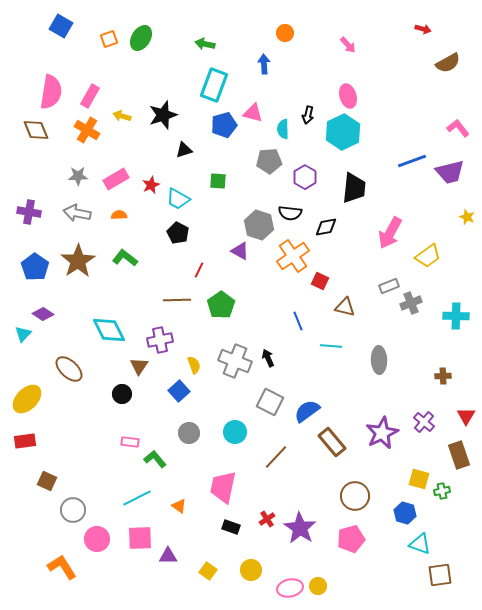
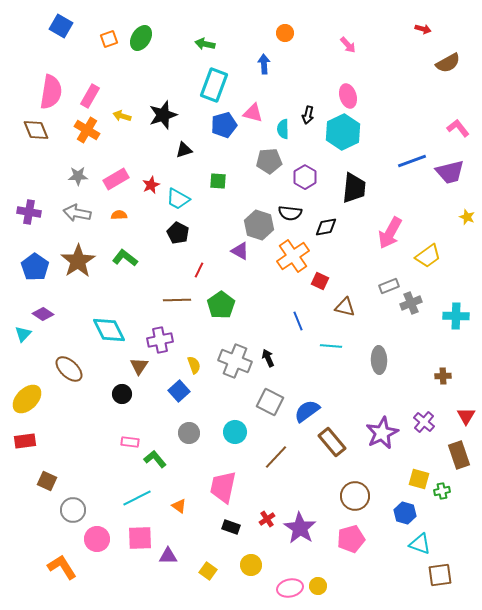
yellow circle at (251, 570): moved 5 px up
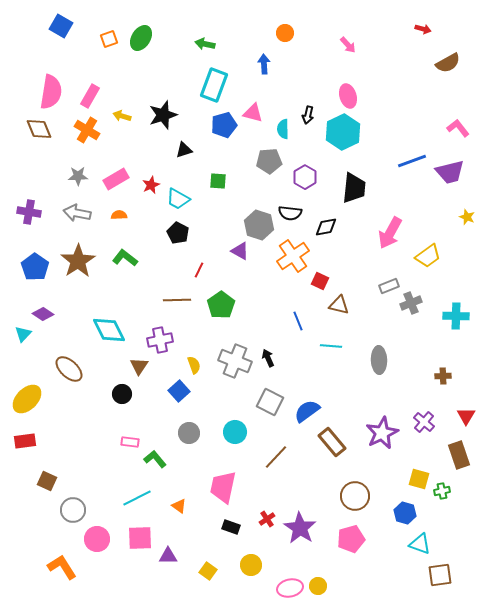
brown diamond at (36, 130): moved 3 px right, 1 px up
brown triangle at (345, 307): moved 6 px left, 2 px up
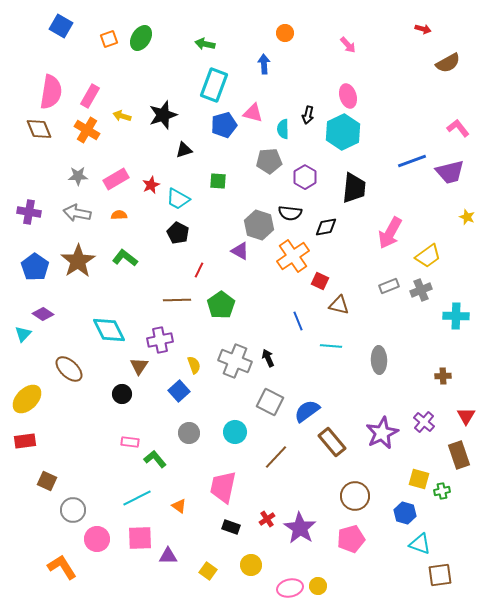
gray cross at (411, 303): moved 10 px right, 13 px up
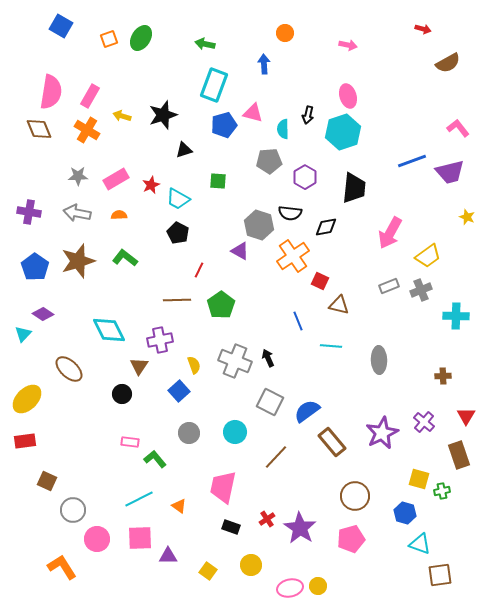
pink arrow at (348, 45): rotated 36 degrees counterclockwise
cyan hexagon at (343, 132): rotated 8 degrees clockwise
brown star at (78, 261): rotated 16 degrees clockwise
cyan line at (137, 498): moved 2 px right, 1 px down
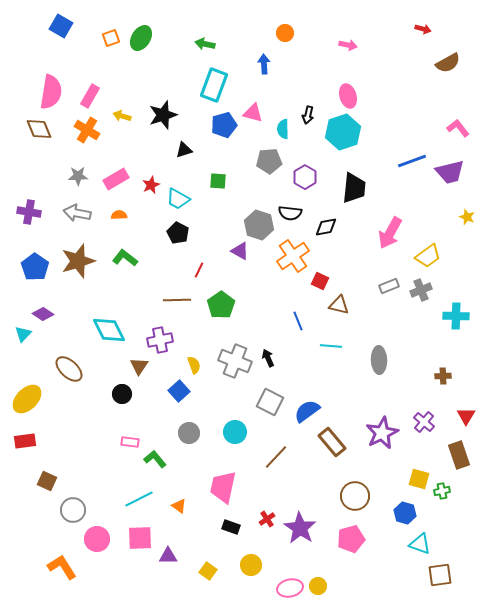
orange square at (109, 39): moved 2 px right, 1 px up
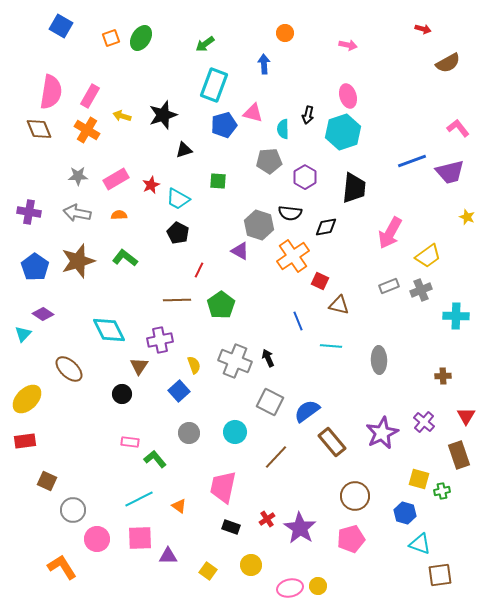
green arrow at (205, 44): rotated 48 degrees counterclockwise
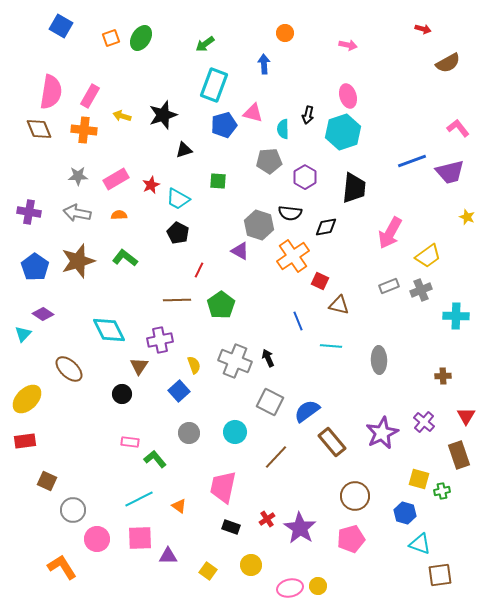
orange cross at (87, 130): moved 3 px left; rotated 25 degrees counterclockwise
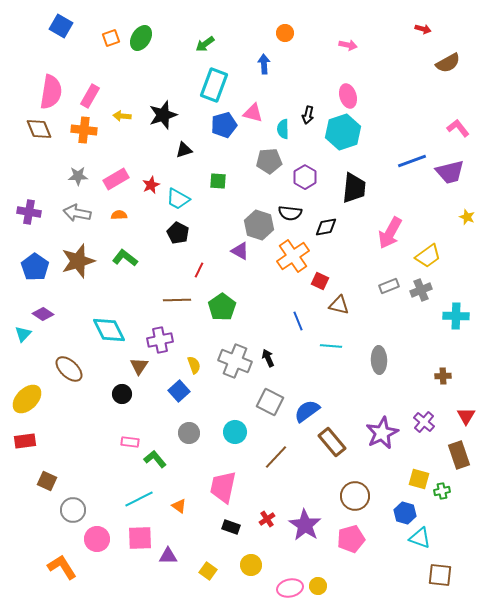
yellow arrow at (122, 116): rotated 12 degrees counterclockwise
green pentagon at (221, 305): moved 1 px right, 2 px down
purple star at (300, 528): moved 5 px right, 3 px up
cyan triangle at (420, 544): moved 6 px up
brown square at (440, 575): rotated 15 degrees clockwise
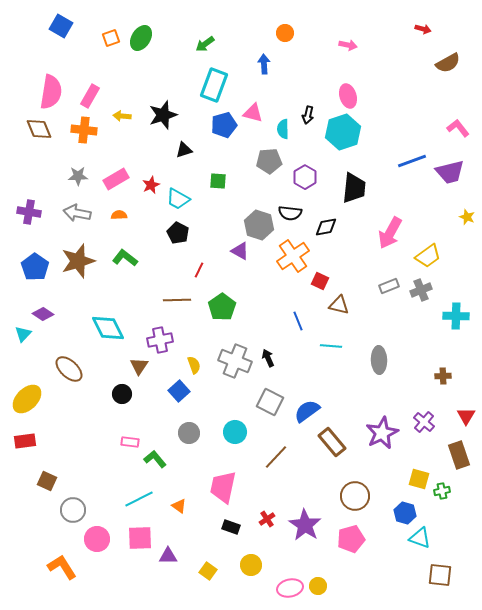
cyan diamond at (109, 330): moved 1 px left, 2 px up
